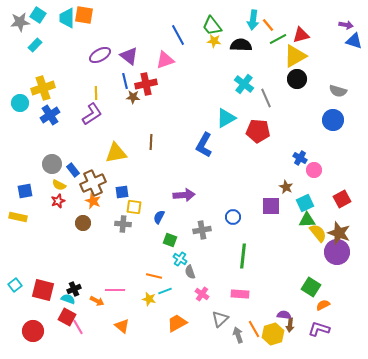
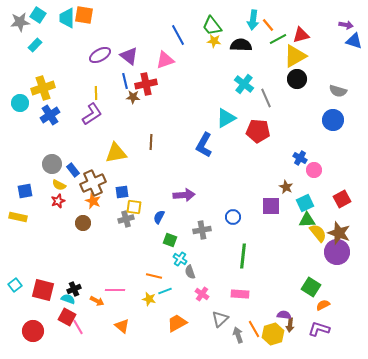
gray cross at (123, 224): moved 3 px right, 5 px up; rotated 21 degrees counterclockwise
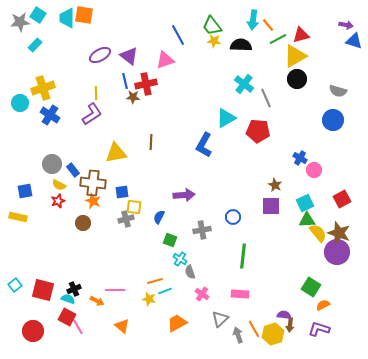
blue cross at (50, 115): rotated 24 degrees counterclockwise
brown cross at (93, 183): rotated 30 degrees clockwise
brown star at (286, 187): moved 11 px left, 2 px up
orange line at (154, 276): moved 1 px right, 5 px down; rotated 28 degrees counterclockwise
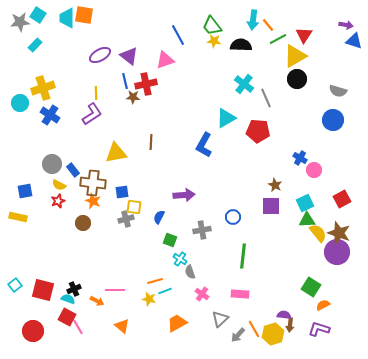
red triangle at (301, 35): moved 3 px right; rotated 42 degrees counterclockwise
gray arrow at (238, 335): rotated 119 degrees counterclockwise
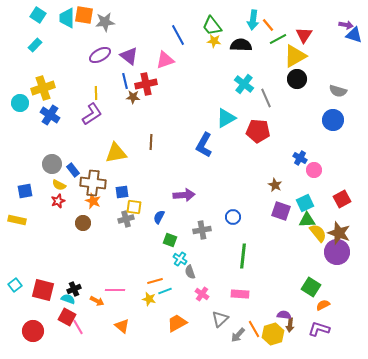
gray star at (20, 22): moved 85 px right
blue triangle at (354, 41): moved 6 px up
purple square at (271, 206): moved 10 px right, 5 px down; rotated 18 degrees clockwise
yellow rectangle at (18, 217): moved 1 px left, 3 px down
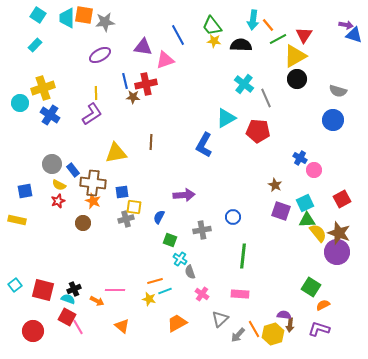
purple triangle at (129, 56): moved 14 px right, 9 px up; rotated 30 degrees counterclockwise
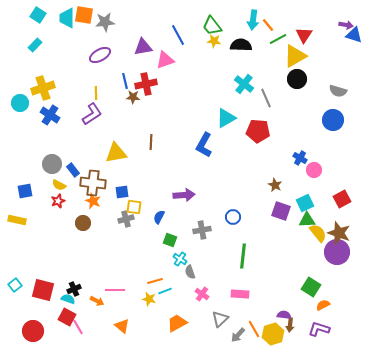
purple triangle at (143, 47): rotated 18 degrees counterclockwise
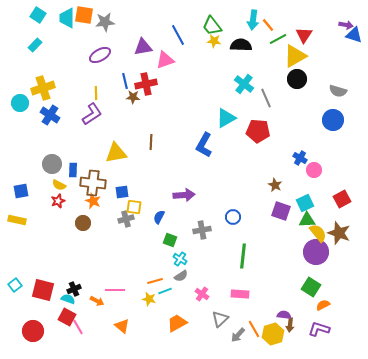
blue rectangle at (73, 170): rotated 40 degrees clockwise
blue square at (25, 191): moved 4 px left
purple circle at (337, 252): moved 21 px left
gray semicircle at (190, 272): moved 9 px left, 4 px down; rotated 104 degrees counterclockwise
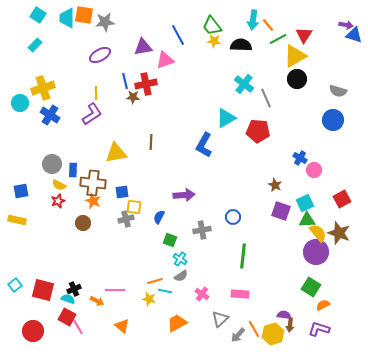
cyan line at (165, 291): rotated 32 degrees clockwise
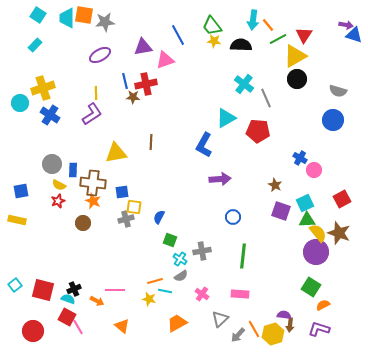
purple arrow at (184, 195): moved 36 px right, 16 px up
gray cross at (202, 230): moved 21 px down
